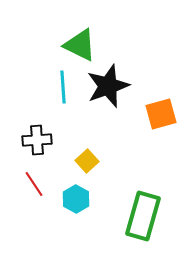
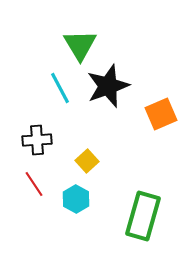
green triangle: rotated 33 degrees clockwise
cyan line: moved 3 px left, 1 px down; rotated 24 degrees counterclockwise
orange square: rotated 8 degrees counterclockwise
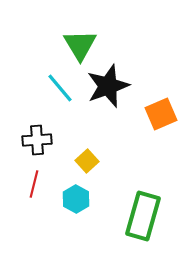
cyan line: rotated 12 degrees counterclockwise
red line: rotated 48 degrees clockwise
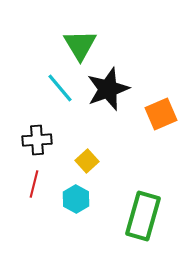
black star: moved 3 px down
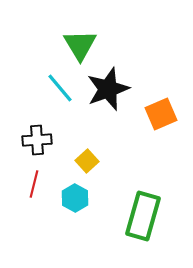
cyan hexagon: moved 1 px left, 1 px up
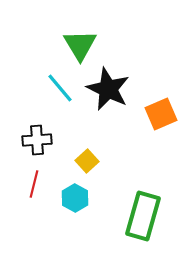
black star: rotated 27 degrees counterclockwise
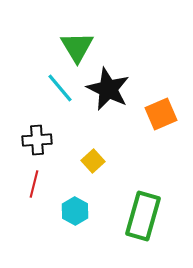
green triangle: moved 3 px left, 2 px down
yellow square: moved 6 px right
cyan hexagon: moved 13 px down
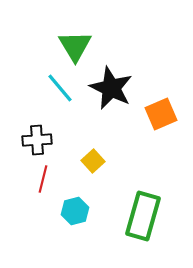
green triangle: moved 2 px left, 1 px up
black star: moved 3 px right, 1 px up
red line: moved 9 px right, 5 px up
cyan hexagon: rotated 16 degrees clockwise
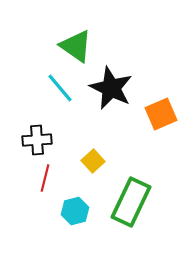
green triangle: moved 1 px right; rotated 24 degrees counterclockwise
red line: moved 2 px right, 1 px up
green rectangle: moved 12 px left, 14 px up; rotated 9 degrees clockwise
